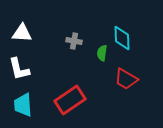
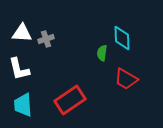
gray cross: moved 28 px left, 2 px up; rotated 28 degrees counterclockwise
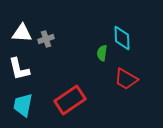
cyan trapezoid: rotated 15 degrees clockwise
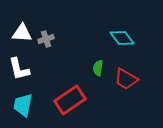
cyan diamond: rotated 35 degrees counterclockwise
green semicircle: moved 4 px left, 15 px down
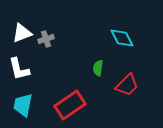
white triangle: rotated 25 degrees counterclockwise
cyan diamond: rotated 10 degrees clockwise
red trapezoid: moved 1 px right, 6 px down; rotated 75 degrees counterclockwise
red rectangle: moved 5 px down
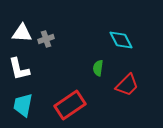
white triangle: rotated 25 degrees clockwise
cyan diamond: moved 1 px left, 2 px down
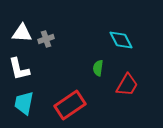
red trapezoid: rotated 15 degrees counterclockwise
cyan trapezoid: moved 1 px right, 2 px up
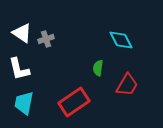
white triangle: rotated 30 degrees clockwise
red rectangle: moved 4 px right, 3 px up
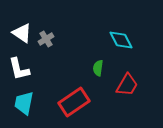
gray cross: rotated 14 degrees counterclockwise
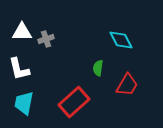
white triangle: moved 1 px up; rotated 35 degrees counterclockwise
gray cross: rotated 14 degrees clockwise
red rectangle: rotated 8 degrees counterclockwise
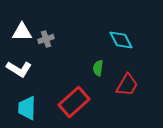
white L-shape: rotated 45 degrees counterclockwise
cyan trapezoid: moved 3 px right, 5 px down; rotated 10 degrees counterclockwise
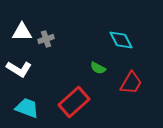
green semicircle: rotated 70 degrees counterclockwise
red trapezoid: moved 4 px right, 2 px up
cyan trapezoid: rotated 110 degrees clockwise
